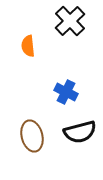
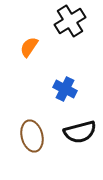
black cross: rotated 12 degrees clockwise
orange semicircle: moved 1 px right, 1 px down; rotated 40 degrees clockwise
blue cross: moved 1 px left, 3 px up
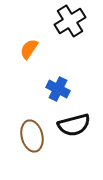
orange semicircle: moved 2 px down
blue cross: moved 7 px left
black semicircle: moved 6 px left, 7 px up
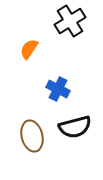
black semicircle: moved 1 px right, 2 px down
